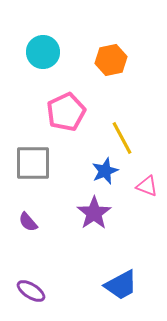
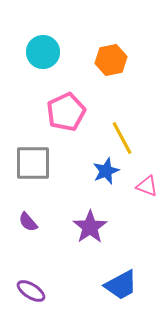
blue star: moved 1 px right
purple star: moved 4 px left, 14 px down
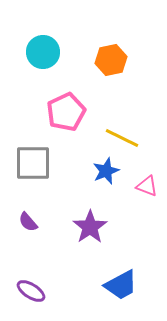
yellow line: rotated 36 degrees counterclockwise
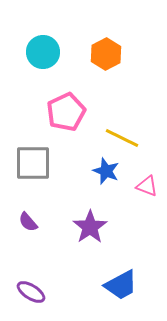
orange hexagon: moved 5 px left, 6 px up; rotated 16 degrees counterclockwise
blue star: rotated 28 degrees counterclockwise
purple ellipse: moved 1 px down
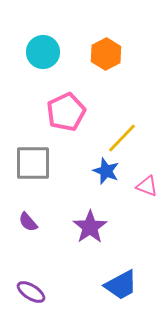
yellow line: rotated 72 degrees counterclockwise
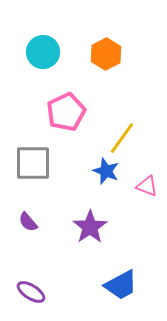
yellow line: rotated 8 degrees counterclockwise
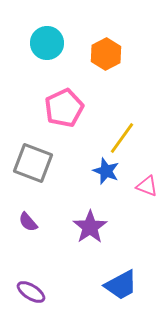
cyan circle: moved 4 px right, 9 px up
pink pentagon: moved 2 px left, 4 px up
gray square: rotated 21 degrees clockwise
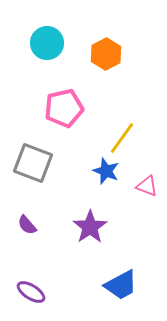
pink pentagon: rotated 12 degrees clockwise
purple semicircle: moved 1 px left, 3 px down
